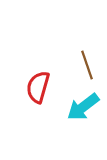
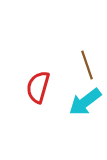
cyan arrow: moved 2 px right, 5 px up
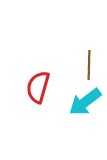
brown line: moved 2 px right; rotated 20 degrees clockwise
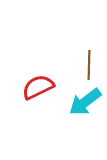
red semicircle: rotated 48 degrees clockwise
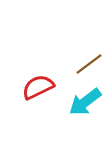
brown line: moved 1 px up; rotated 52 degrees clockwise
